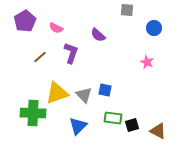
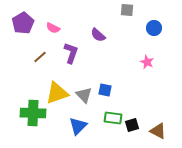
purple pentagon: moved 2 px left, 2 px down
pink semicircle: moved 3 px left
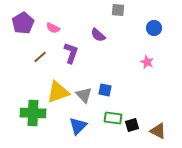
gray square: moved 9 px left
yellow triangle: moved 1 px right, 1 px up
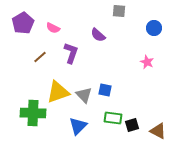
gray square: moved 1 px right, 1 px down
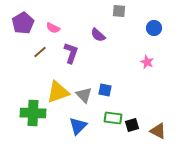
brown line: moved 5 px up
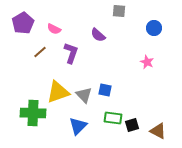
pink semicircle: moved 1 px right, 1 px down
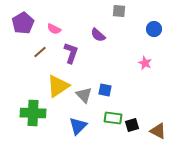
blue circle: moved 1 px down
pink star: moved 2 px left, 1 px down
yellow triangle: moved 6 px up; rotated 15 degrees counterclockwise
